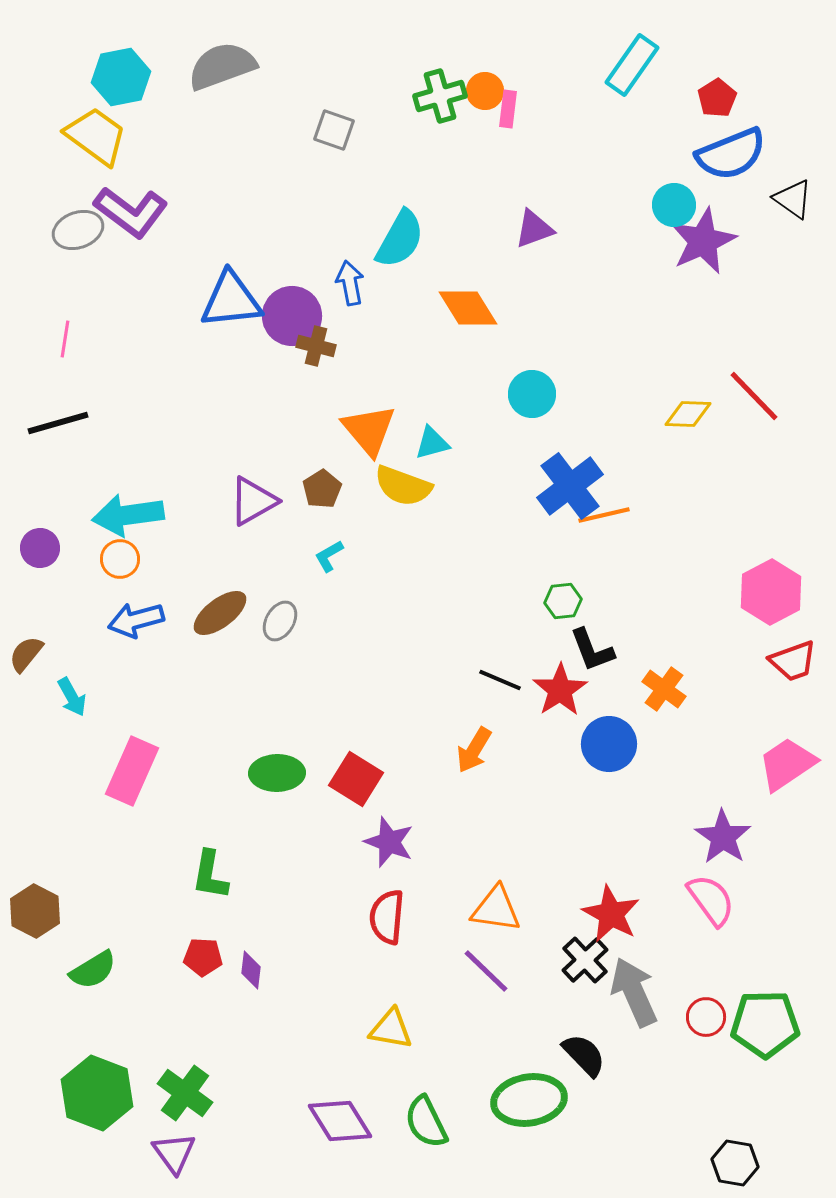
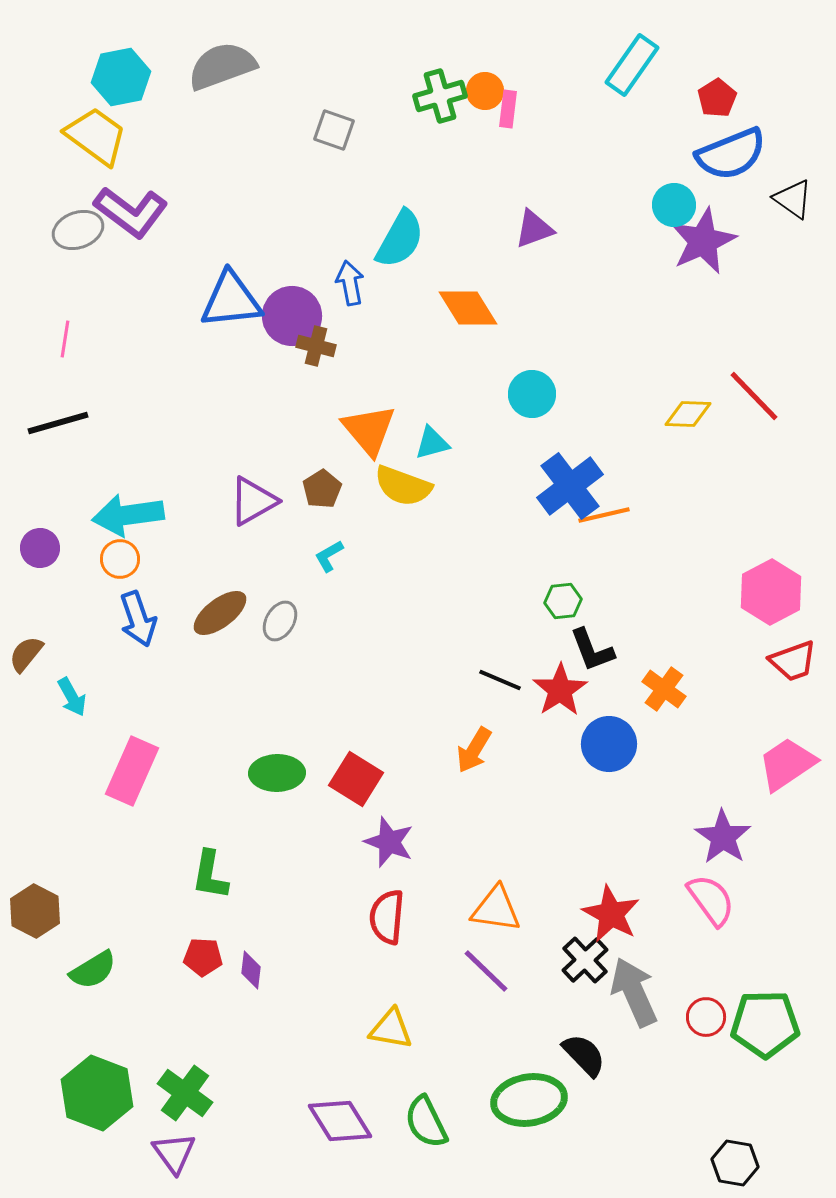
blue arrow at (136, 620): moved 2 px right, 1 px up; rotated 94 degrees counterclockwise
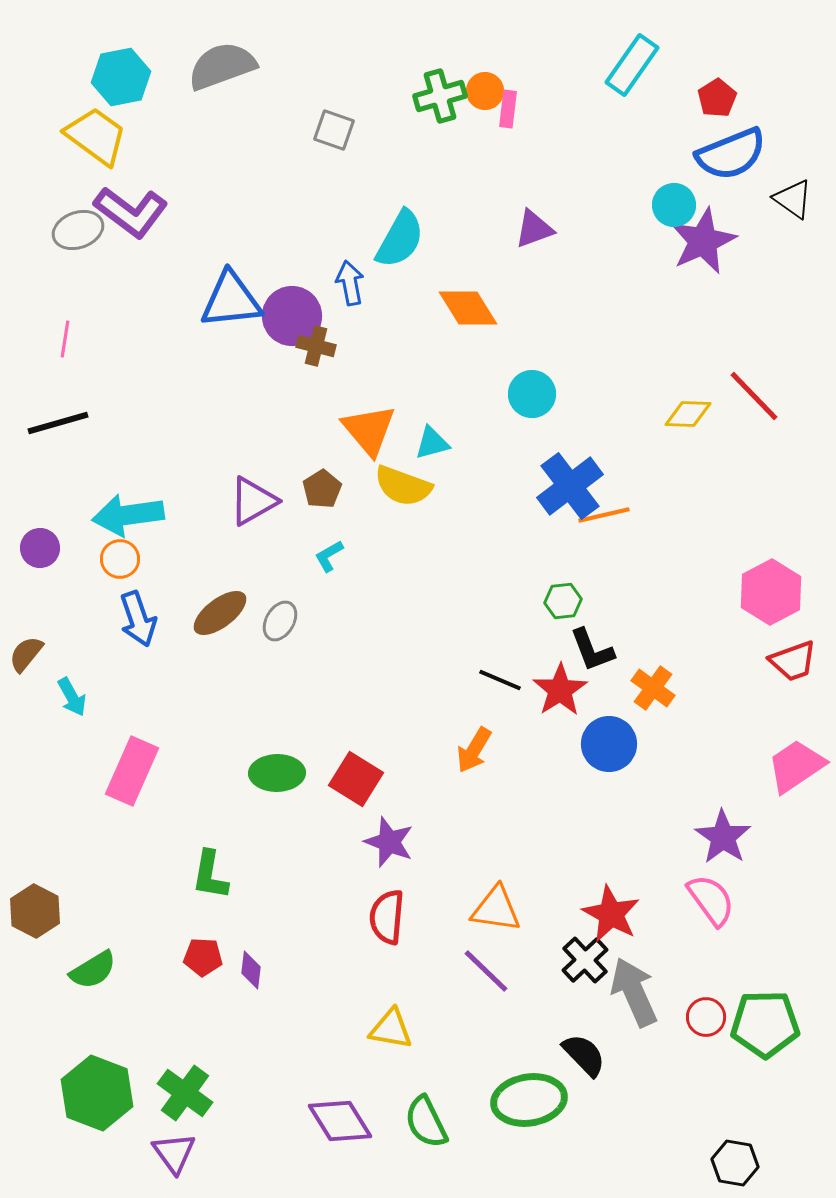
orange cross at (664, 689): moved 11 px left, 1 px up
pink trapezoid at (787, 764): moved 9 px right, 2 px down
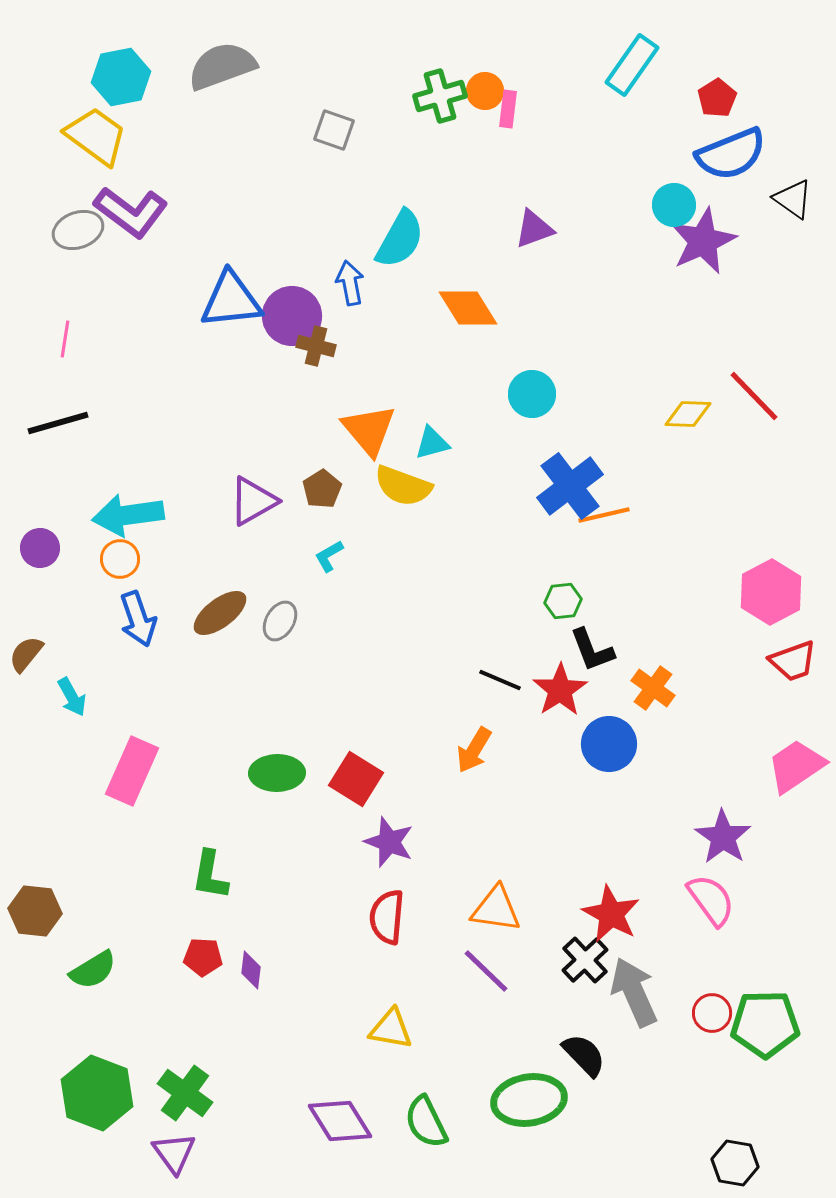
brown hexagon at (35, 911): rotated 21 degrees counterclockwise
red circle at (706, 1017): moved 6 px right, 4 px up
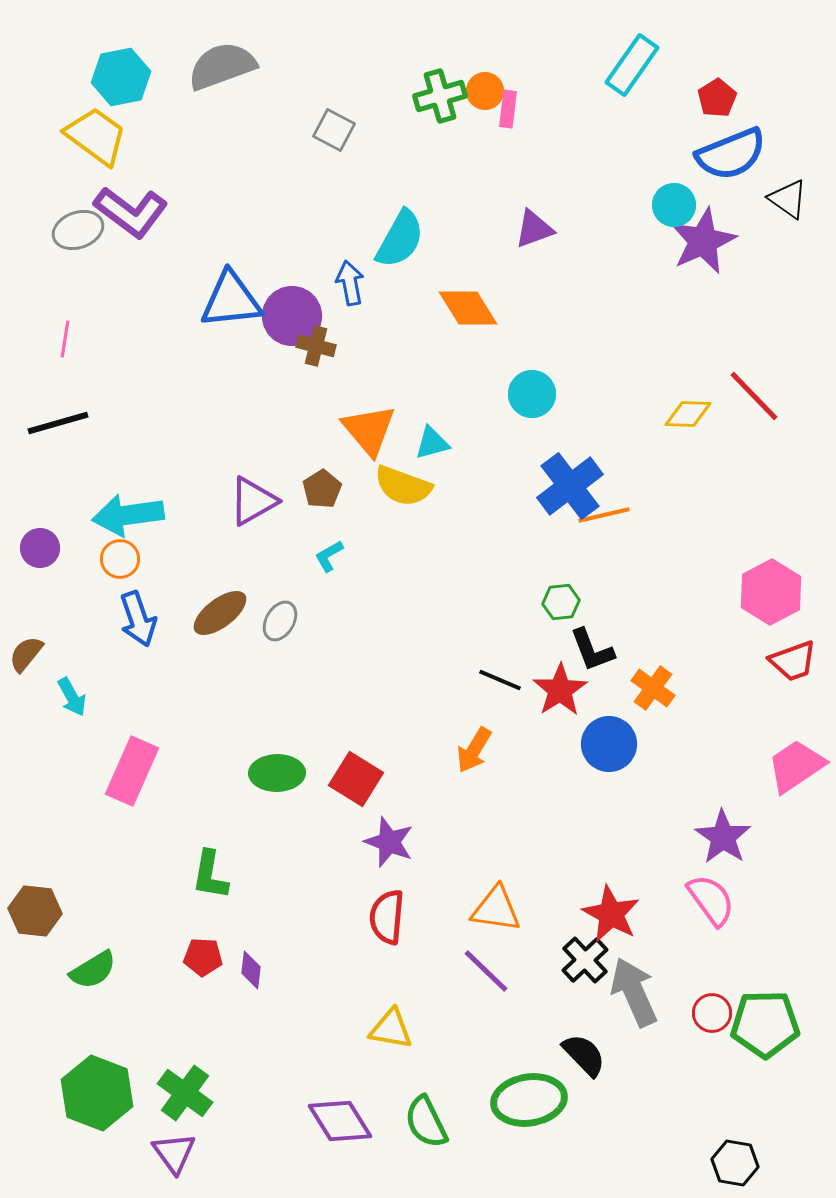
gray square at (334, 130): rotated 9 degrees clockwise
black triangle at (793, 199): moved 5 px left
green hexagon at (563, 601): moved 2 px left, 1 px down
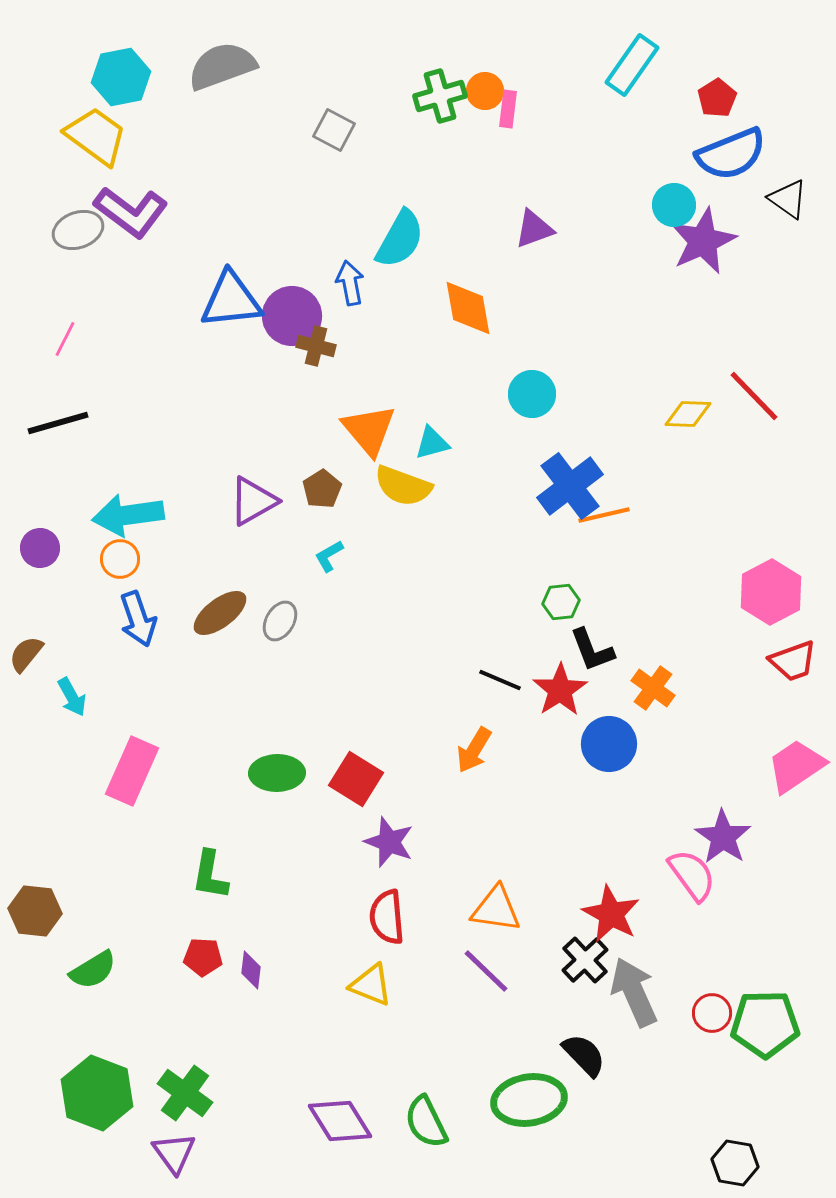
orange diamond at (468, 308): rotated 22 degrees clockwise
pink line at (65, 339): rotated 18 degrees clockwise
pink semicircle at (711, 900): moved 19 px left, 25 px up
red semicircle at (387, 917): rotated 10 degrees counterclockwise
yellow triangle at (391, 1029): moved 20 px left, 44 px up; rotated 12 degrees clockwise
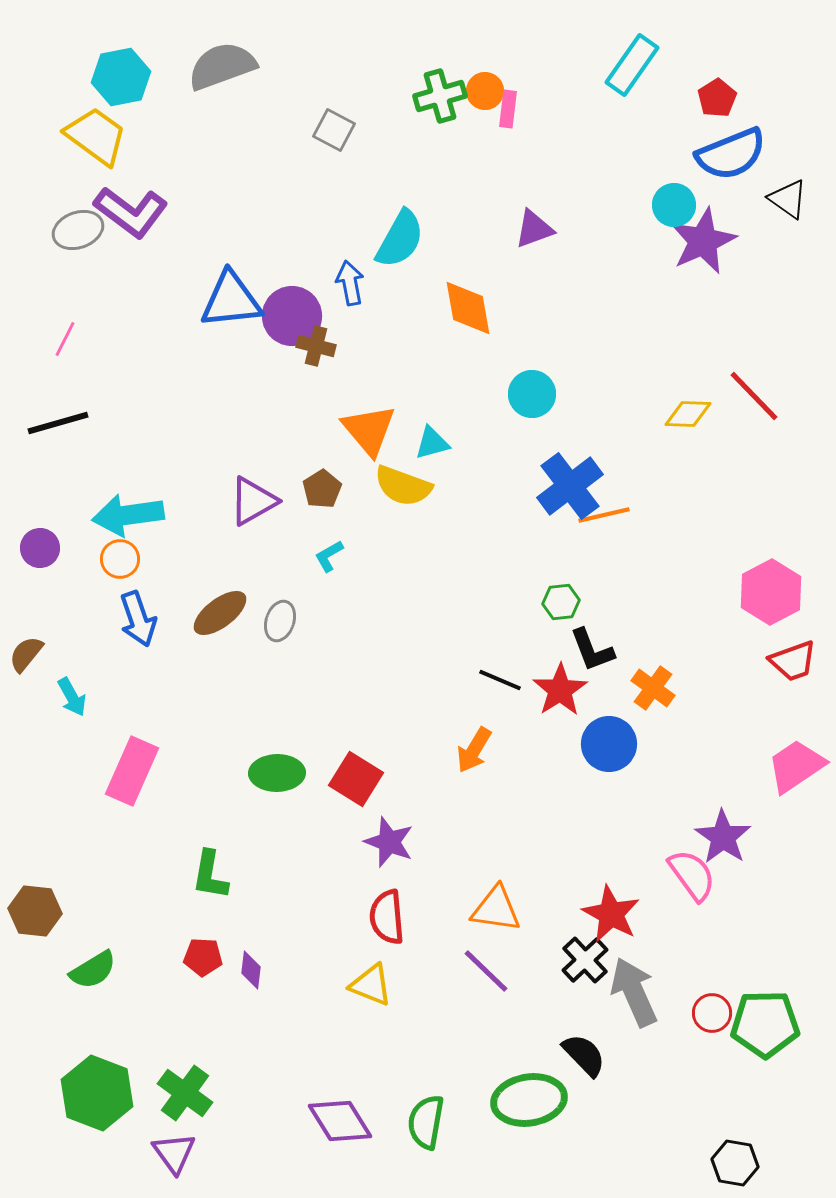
gray ellipse at (280, 621): rotated 12 degrees counterclockwise
green semicircle at (426, 1122): rotated 36 degrees clockwise
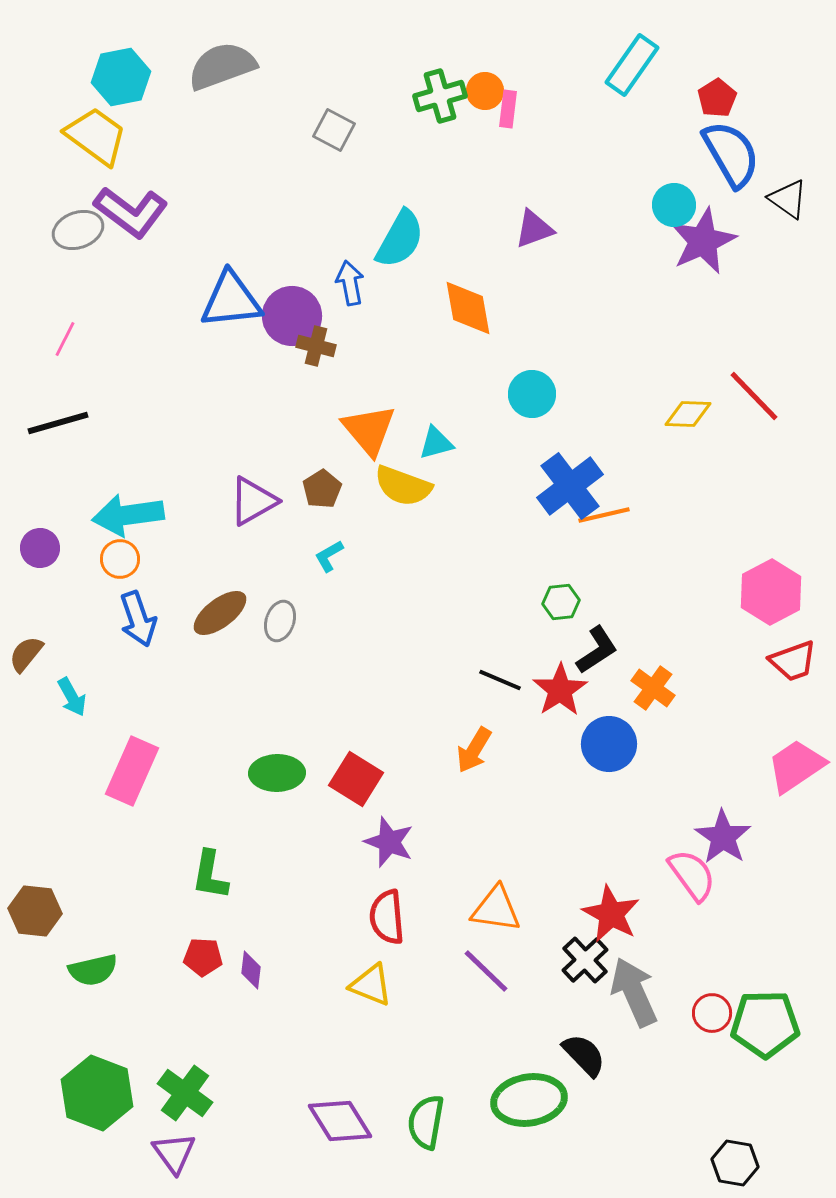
blue semicircle at (731, 154): rotated 98 degrees counterclockwise
cyan triangle at (432, 443): moved 4 px right
black L-shape at (592, 650): moved 5 px right; rotated 102 degrees counterclockwise
green semicircle at (93, 970): rotated 18 degrees clockwise
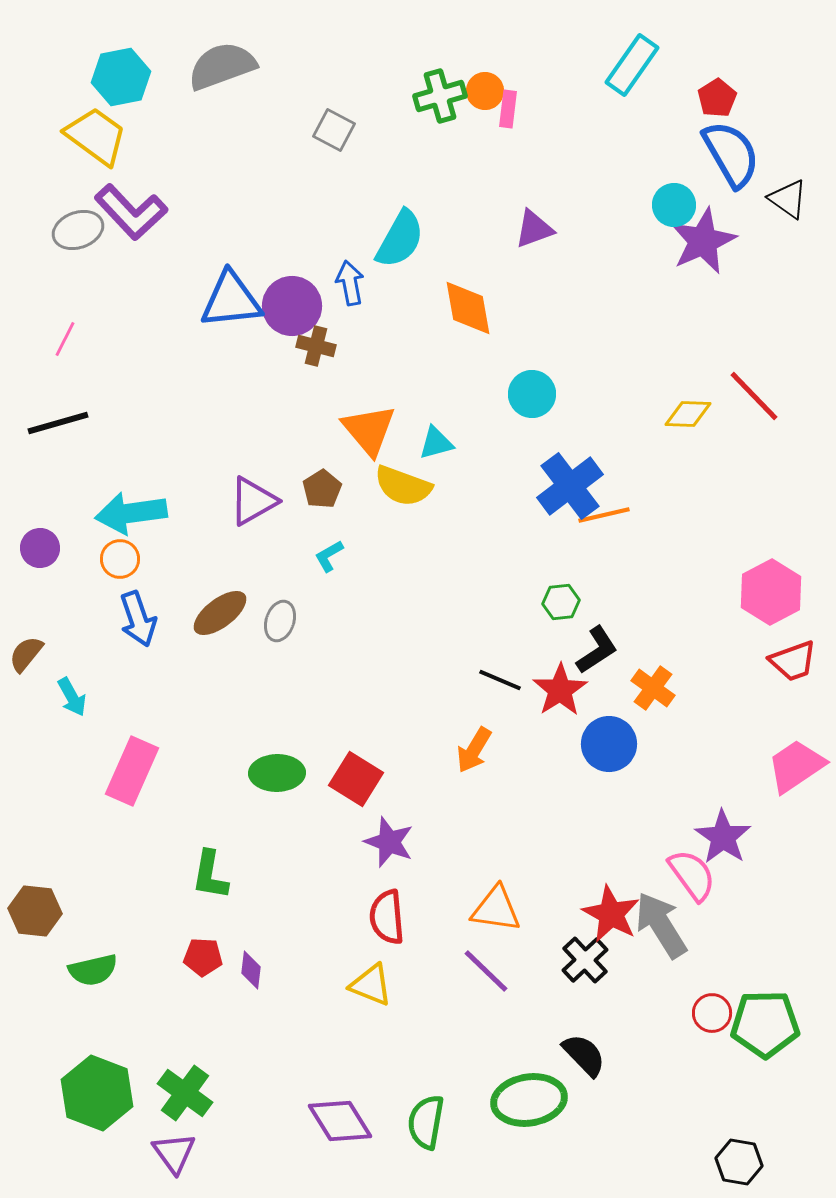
purple L-shape at (131, 212): rotated 10 degrees clockwise
purple circle at (292, 316): moved 10 px up
cyan arrow at (128, 515): moved 3 px right, 2 px up
gray arrow at (634, 992): moved 27 px right, 67 px up; rotated 8 degrees counterclockwise
black hexagon at (735, 1163): moved 4 px right, 1 px up
